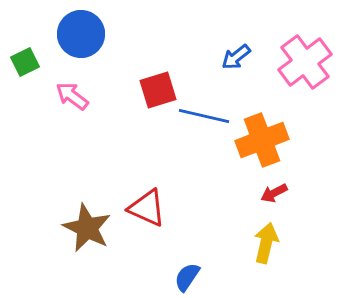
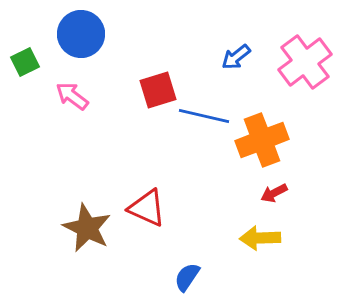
yellow arrow: moved 6 px left, 5 px up; rotated 105 degrees counterclockwise
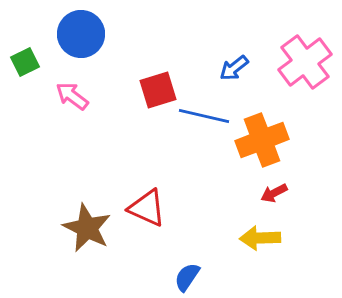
blue arrow: moved 2 px left, 11 px down
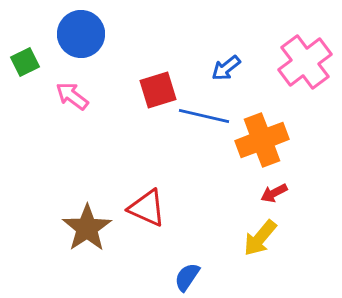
blue arrow: moved 8 px left
brown star: rotated 12 degrees clockwise
yellow arrow: rotated 48 degrees counterclockwise
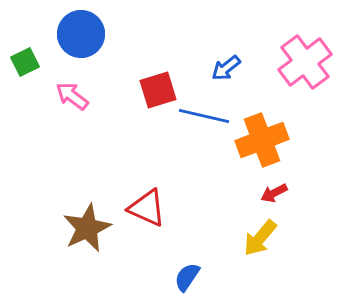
brown star: rotated 9 degrees clockwise
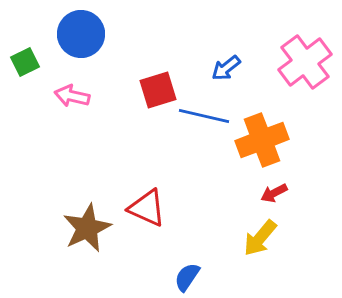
pink arrow: rotated 24 degrees counterclockwise
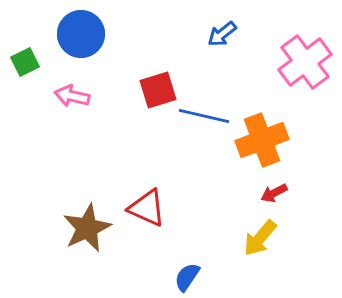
blue arrow: moved 4 px left, 34 px up
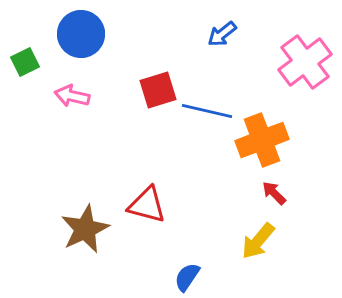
blue line: moved 3 px right, 5 px up
red arrow: rotated 72 degrees clockwise
red triangle: moved 3 px up; rotated 9 degrees counterclockwise
brown star: moved 2 px left, 1 px down
yellow arrow: moved 2 px left, 3 px down
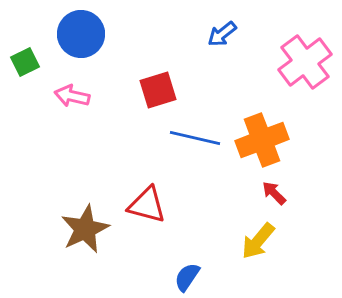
blue line: moved 12 px left, 27 px down
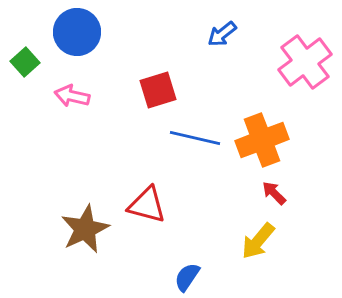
blue circle: moved 4 px left, 2 px up
green square: rotated 16 degrees counterclockwise
